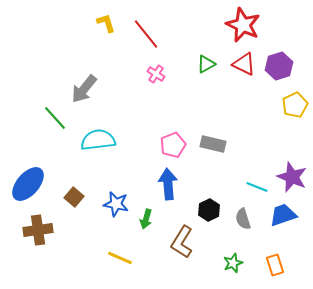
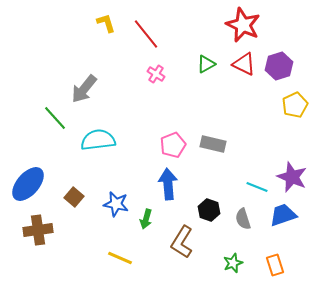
black hexagon: rotated 15 degrees counterclockwise
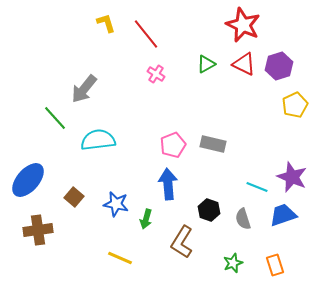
blue ellipse: moved 4 px up
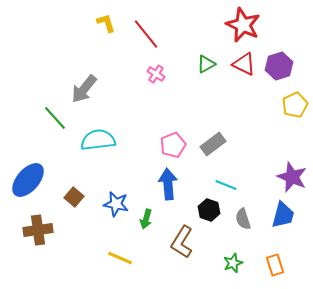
gray rectangle: rotated 50 degrees counterclockwise
cyan line: moved 31 px left, 2 px up
blue trapezoid: rotated 124 degrees clockwise
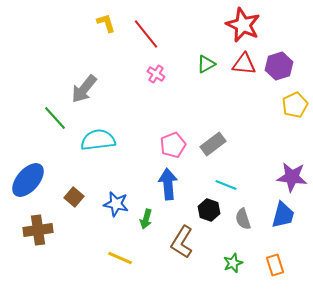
red triangle: rotated 20 degrees counterclockwise
purple star: rotated 16 degrees counterclockwise
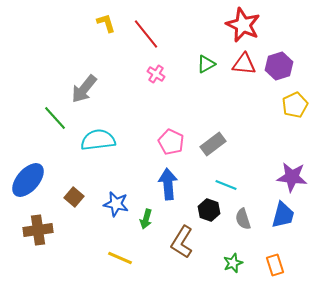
pink pentagon: moved 2 px left, 3 px up; rotated 25 degrees counterclockwise
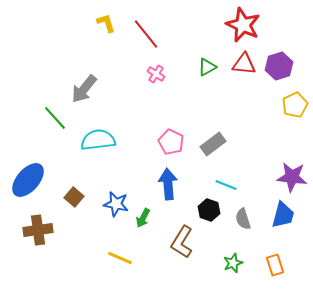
green triangle: moved 1 px right, 3 px down
green arrow: moved 3 px left, 1 px up; rotated 12 degrees clockwise
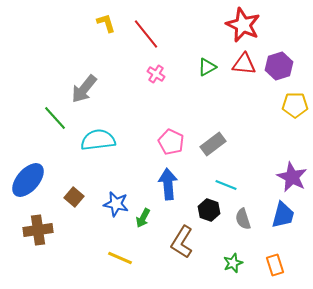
yellow pentagon: rotated 25 degrees clockwise
purple star: rotated 20 degrees clockwise
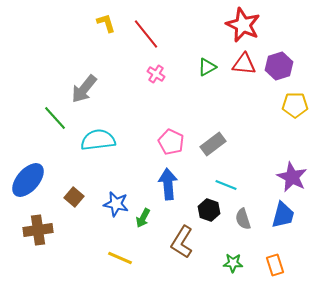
green star: rotated 24 degrees clockwise
